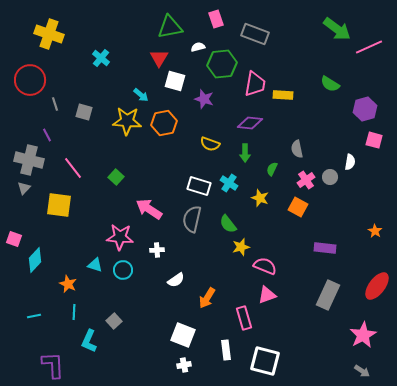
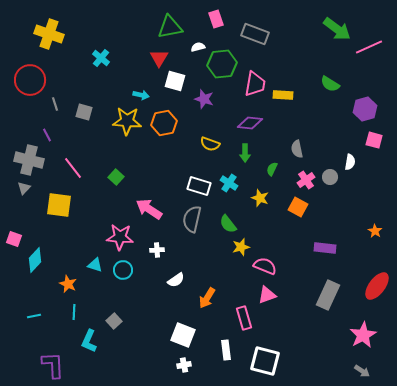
cyan arrow at (141, 95): rotated 28 degrees counterclockwise
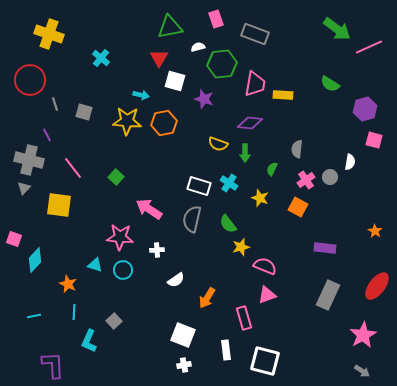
yellow semicircle at (210, 144): moved 8 px right
gray semicircle at (297, 149): rotated 18 degrees clockwise
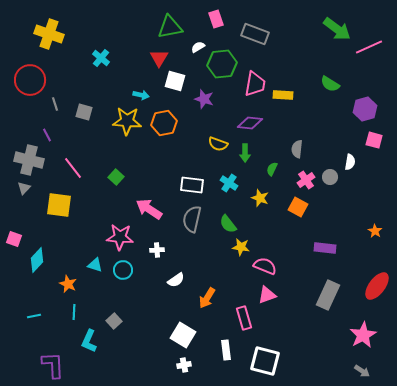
white semicircle at (198, 47): rotated 16 degrees counterclockwise
white rectangle at (199, 186): moved 7 px left, 1 px up; rotated 10 degrees counterclockwise
yellow star at (241, 247): rotated 24 degrees clockwise
cyan diamond at (35, 260): moved 2 px right
white square at (183, 335): rotated 10 degrees clockwise
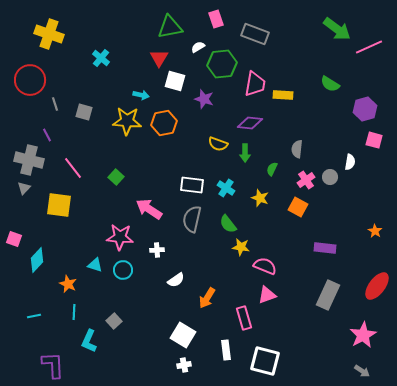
cyan cross at (229, 183): moved 3 px left, 5 px down
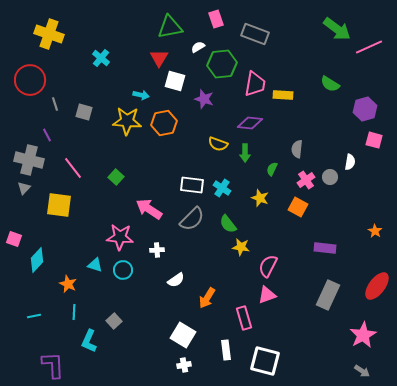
cyan cross at (226, 188): moved 4 px left
gray semicircle at (192, 219): rotated 148 degrees counterclockwise
pink semicircle at (265, 266): moved 3 px right; rotated 85 degrees counterclockwise
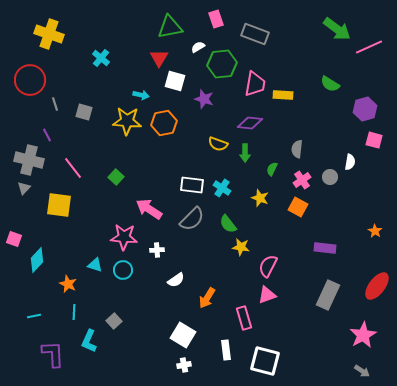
pink cross at (306, 180): moved 4 px left
pink star at (120, 237): moved 4 px right
purple L-shape at (53, 365): moved 11 px up
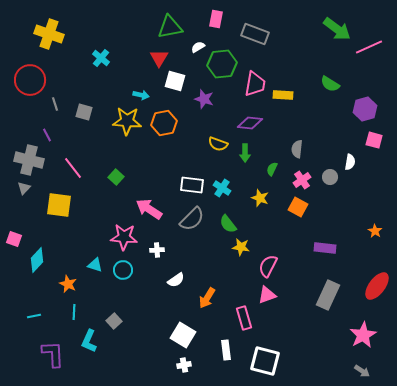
pink rectangle at (216, 19): rotated 30 degrees clockwise
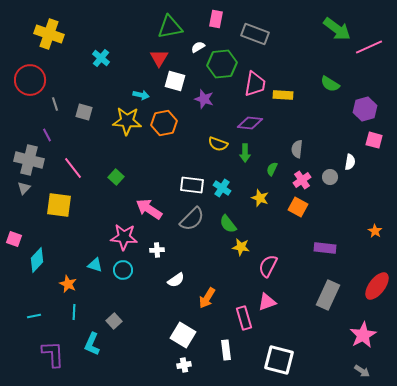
pink triangle at (267, 295): moved 7 px down
cyan L-shape at (89, 341): moved 3 px right, 3 px down
white square at (265, 361): moved 14 px right, 1 px up
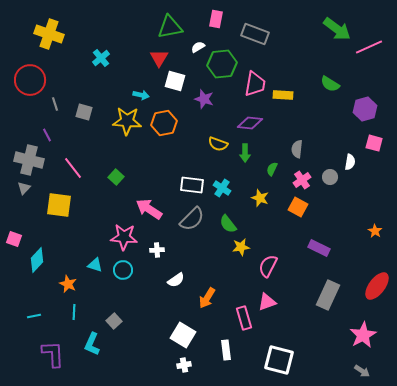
cyan cross at (101, 58): rotated 12 degrees clockwise
pink square at (374, 140): moved 3 px down
yellow star at (241, 247): rotated 18 degrees counterclockwise
purple rectangle at (325, 248): moved 6 px left; rotated 20 degrees clockwise
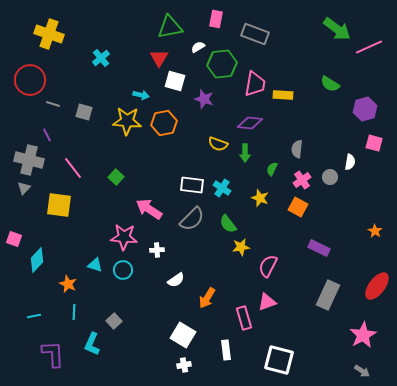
gray line at (55, 104): moved 2 px left; rotated 56 degrees counterclockwise
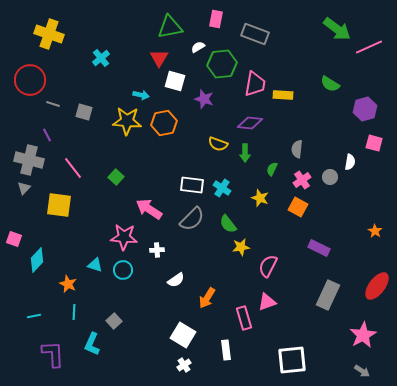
white square at (279, 360): moved 13 px right; rotated 20 degrees counterclockwise
white cross at (184, 365): rotated 24 degrees counterclockwise
